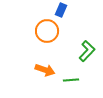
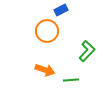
blue rectangle: rotated 40 degrees clockwise
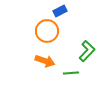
blue rectangle: moved 1 px left, 1 px down
orange arrow: moved 9 px up
green line: moved 7 px up
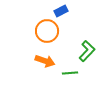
blue rectangle: moved 1 px right
green line: moved 1 px left
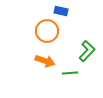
blue rectangle: rotated 40 degrees clockwise
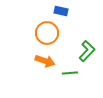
orange circle: moved 2 px down
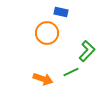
blue rectangle: moved 1 px down
orange arrow: moved 2 px left, 18 px down
green line: moved 1 px right, 1 px up; rotated 21 degrees counterclockwise
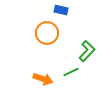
blue rectangle: moved 2 px up
